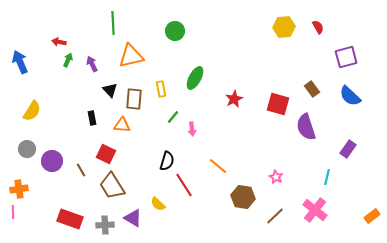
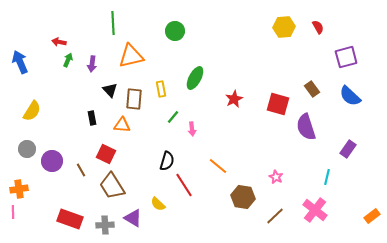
purple arrow at (92, 64): rotated 147 degrees counterclockwise
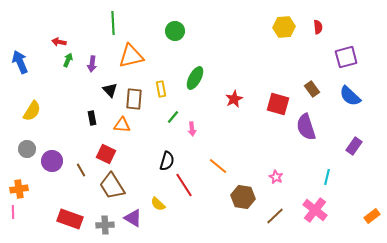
red semicircle at (318, 27): rotated 24 degrees clockwise
purple rectangle at (348, 149): moved 6 px right, 3 px up
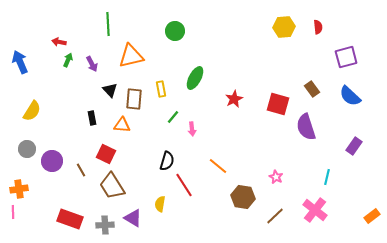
green line at (113, 23): moved 5 px left, 1 px down
purple arrow at (92, 64): rotated 35 degrees counterclockwise
yellow semicircle at (158, 204): moved 2 px right; rotated 56 degrees clockwise
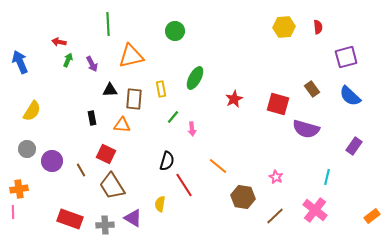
black triangle at (110, 90): rotated 49 degrees counterclockwise
purple semicircle at (306, 127): moved 2 px down; rotated 56 degrees counterclockwise
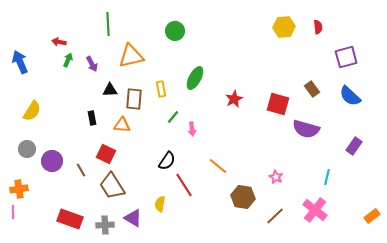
black semicircle at (167, 161): rotated 18 degrees clockwise
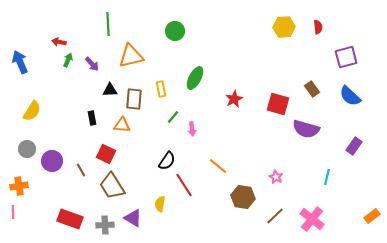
purple arrow at (92, 64): rotated 14 degrees counterclockwise
orange cross at (19, 189): moved 3 px up
pink cross at (315, 210): moved 3 px left, 9 px down
